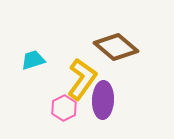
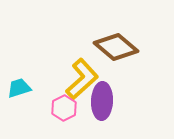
cyan trapezoid: moved 14 px left, 28 px down
yellow L-shape: rotated 12 degrees clockwise
purple ellipse: moved 1 px left, 1 px down
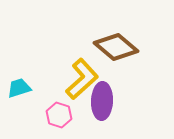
pink hexagon: moved 5 px left, 7 px down; rotated 15 degrees counterclockwise
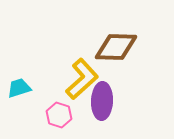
brown diamond: rotated 39 degrees counterclockwise
